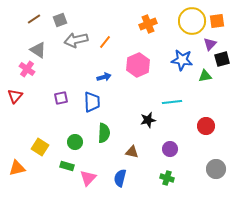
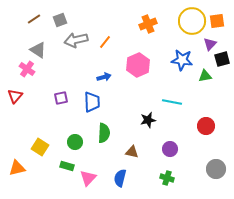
cyan line: rotated 18 degrees clockwise
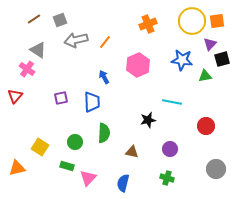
blue arrow: rotated 104 degrees counterclockwise
blue semicircle: moved 3 px right, 5 px down
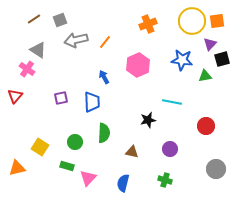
green cross: moved 2 px left, 2 px down
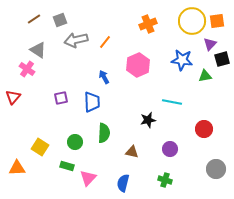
red triangle: moved 2 px left, 1 px down
red circle: moved 2 px left, 3 px down
orange triangle: rotated 12 degrees clockwise
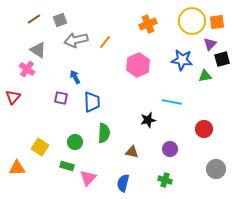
orange square: moved 1 px down
blue arrow: moved 29 px left
purple square: rotated 24 degrees clockwise
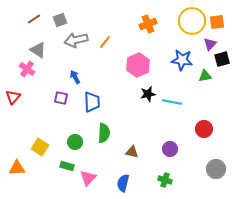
black star: moved 26 px up
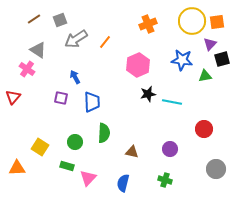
gray arrow: moved 1 px up; rotated 20 degrees counterclockwise
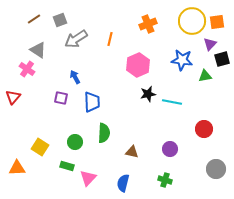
orange line: moved 5 px right, 3 px up; rotated 24 degrees counterclockwise
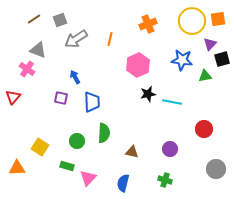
orange square: moved 1 px right, 3 px up
gray triangle: rotated 12 degrees counterclockwise
green circle: moved 2 px right, 1 px up
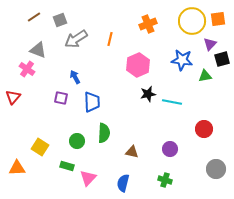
brown line: moved 2 px up
